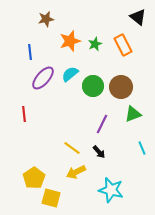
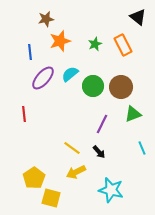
orange star: moved 10 px left
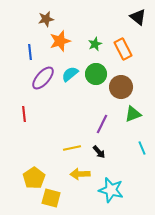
orange rectangle: moved 4 px down
green circle: moved 3 px right, 12 px up
yellow line: rotated 48 degrees counterclockwise
yellow arrow: moved 4 px right, 2 px down; rotated 24 degrees clockwise
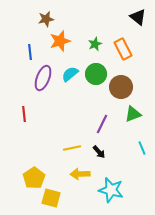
purple ellipse: rotated 20 degrees counterclockwise
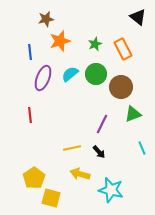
red line: moved 6 px right, 1 px down
yellow arrow: rotated 18 degrees clockwise
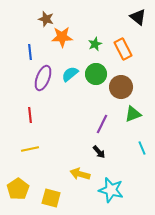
brown star: rotated 28 degrees clockwise
orange star: moved 2 px right, 4 px up; rotated 15 degrees clockwise
yellow line: moved 42 px left, 1 px down
yellow pentagon: moved 16 px left, 11 px down
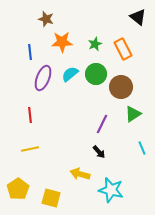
orange star: moved 5 px down
green triangle: rotated 12 degrees counterclockwise
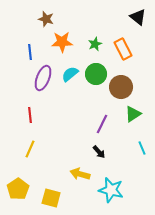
yellow line: rotated 54 degrees counterclockwise
